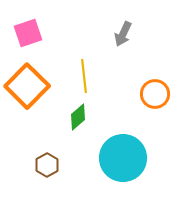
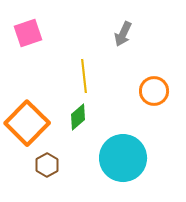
orange square: moved 37 px down
orange circle: moved 1 px left, 3 px up
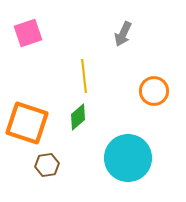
orange square: rotated 27 degrees counterclockwise
cyan circle: moved 5 px right
brown hexagon: rotated 20 degrees clockwise
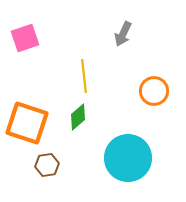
pink square: moved 3 px left, 5 px down
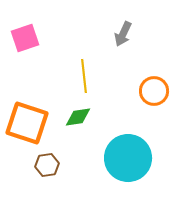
green diamond: rotated 32 degrees clockwise
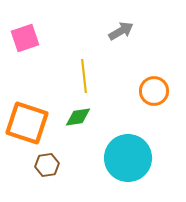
gray arrow: moved 2 px left, 3 px up; rotated 145 degrees counterclockwise
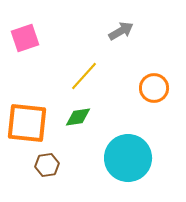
yellow line: rotated 48 degrees clockwise
orange circle: moved 3 px up
orange square: rotated 12 degrees counterclockwise
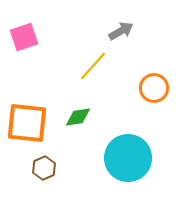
pink square: moved 1 px left, 1 px up
yellow line: moved 9 px right, 10 px up
brown hexagon: moved 3 px left, 3 px down; rotated 15 degrees counterclockwise
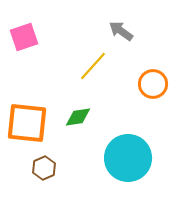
gray arrow: rotated 115 degrees counterclockwise
orange circle: moved 1 px left, 4 px up
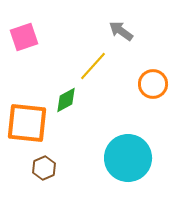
green diamond: moved 12 px left, 17 px up; rotated 20 degrees counterclockwise
